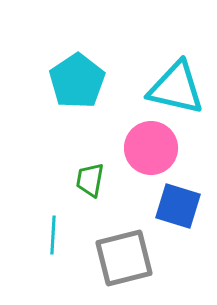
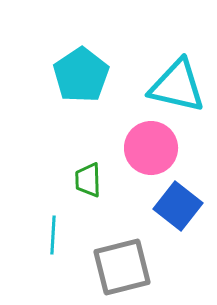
cyan pentagon: moved 4 px right, 6 px up
cyan triangle: moved 1 px right, 2 px up
green trapezoid: moved 2 px left; rotated 12 degrees counterclockwise
blue square: rotated 21 degrees clockwise
gray square: moved 2 px left, 9 px down
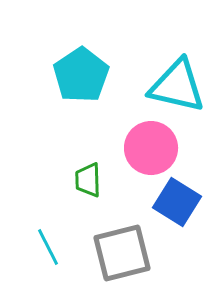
blue square: moved 1 px left, 4 px up; rotated 6 degrees counterclockwise
cyan line: moved 5 px left, 12 px down; rotated 30 degrees counterclockwise
gray square: moved 14 px up
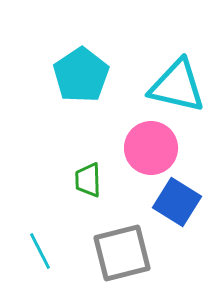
cyan line: moved 8 px left, 4 px down
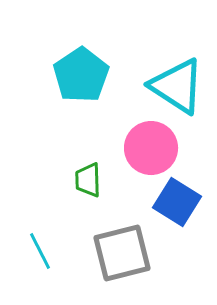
cyan triangle: rotated 20 degrees clockwise
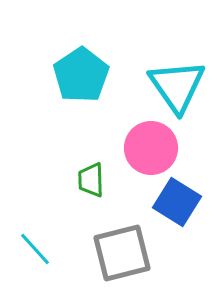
cyan triangle: rotated 22 degrees clockwise
green trapezoid: moved 3 px right
cyan line: moved 5 px left, 2 px up; rotated 15 degrees counterclockwise
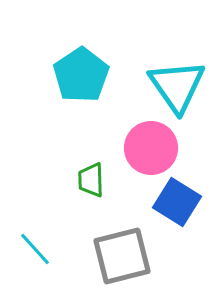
gray square: moved 3 px down
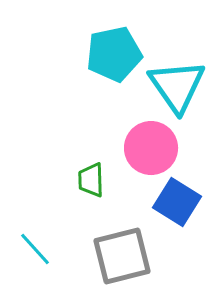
cyan pentagon: moved 33 px right, 21 px up; rotated 22 degrees clockwise
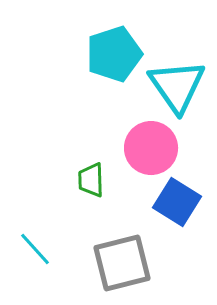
cyan pentagon: rotated 6 degrees counterclockwise
gray square: moved 7 px down
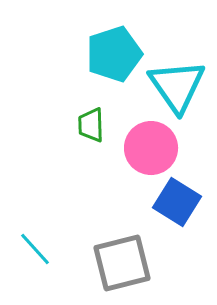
green trapezoid: moved 55 px up
